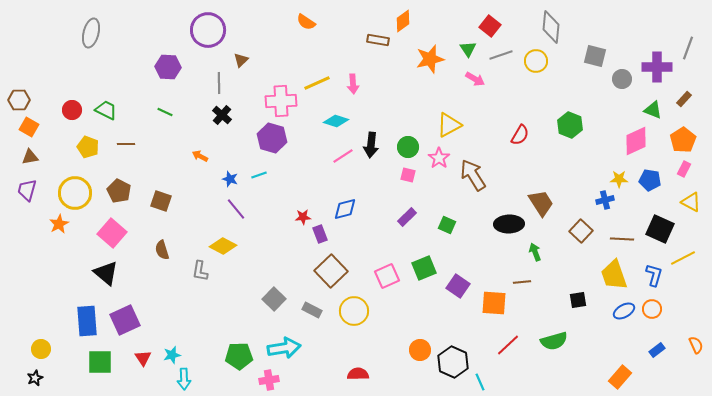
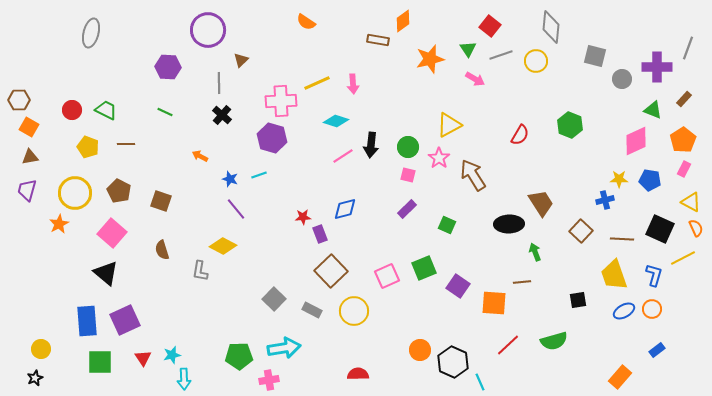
purple rectangle at (407, 217): moved 8 px up
orange semicircle at (696, 345): moved 117 px up
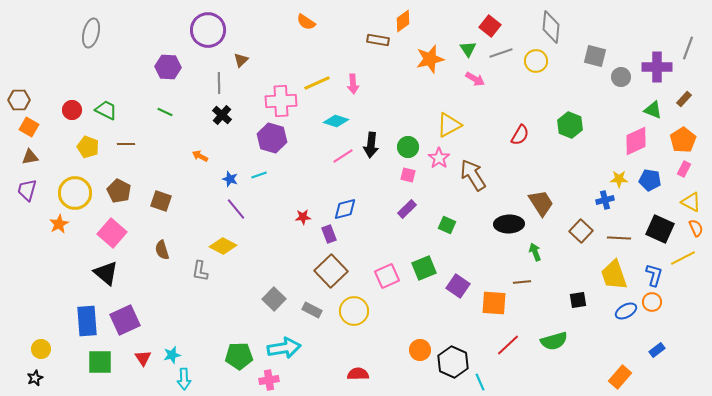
gray line at (501, 55): moved 2 px up
gray circle at (622, 79): moved 1 px left, 2 px up
purple rectangle at (320, 234): moved 9 px right
brown line at (622, 239): moved 3 px left, 1 px up
orange circle at (652, 309): moved 7 px up
blue ellipse at (624, 311): moved 2 px right
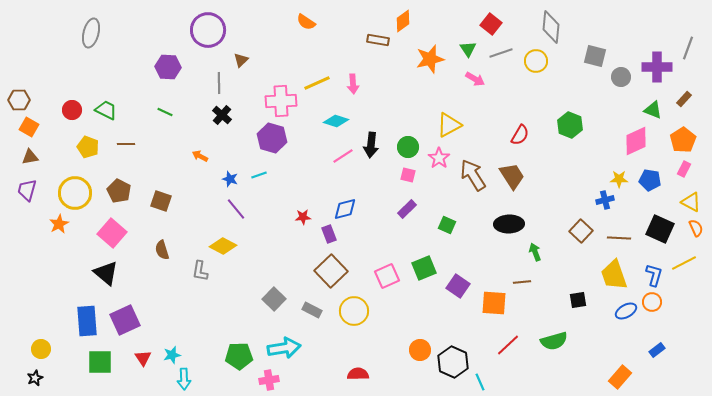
red square at (490, 26): moved 1 px right, 2 px up
brown trapezoid at (541, 203): moved 29 px left, 27 px up
yellow line at (683, 258): moved 1 px right, 5 px down
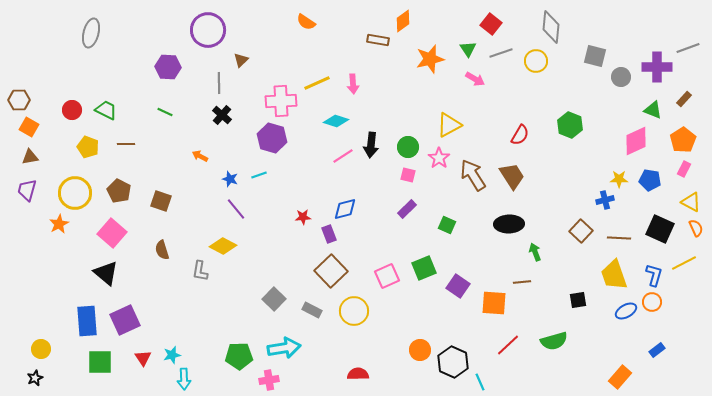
gray line at (688, 48): rotated 50 degrees clockwise
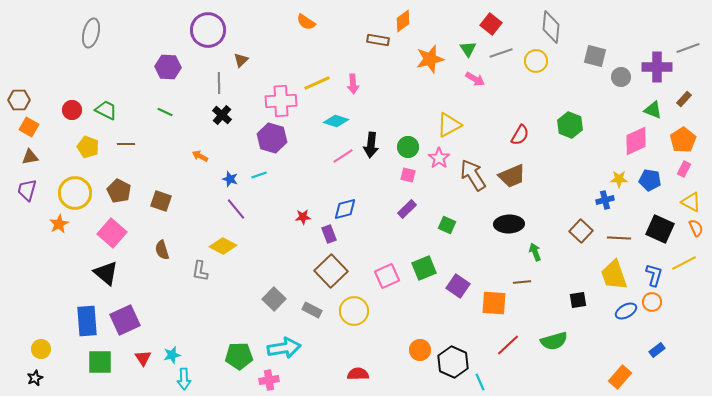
brown trapezoid at (512, 176): rotated 100 degrees clockwise
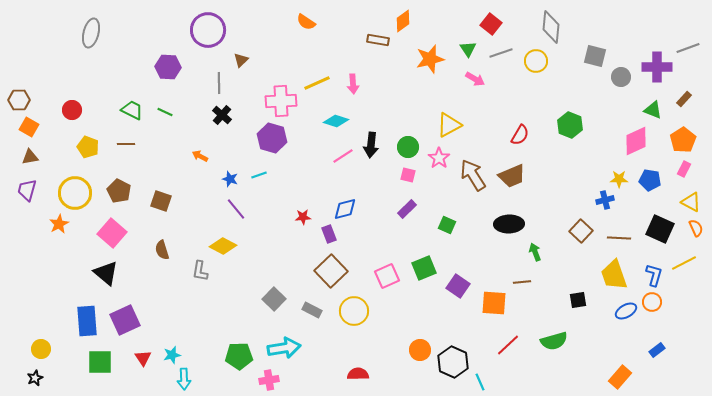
green trapezoid at (106, 110): moved 26 px right
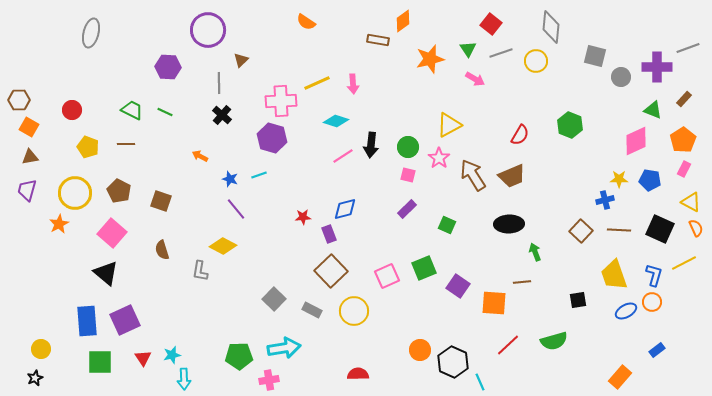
brown line at (619, 238): moved 8 px up
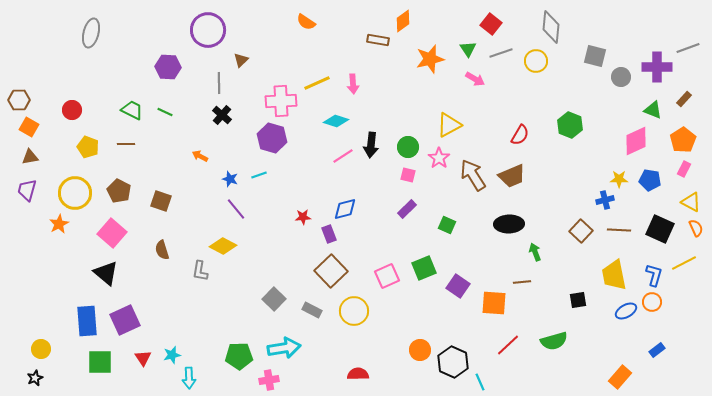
yellow trapezoid at (614, 275): rotated 8 degrees clockwise
cyan arrow at (184, 379): moved 5 px right, 1 px up
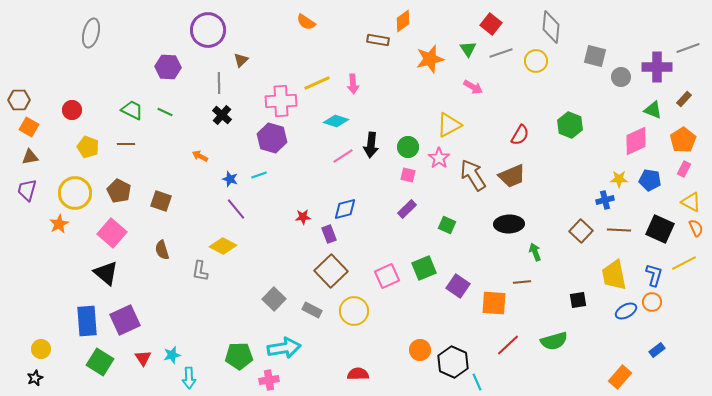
pink arrow at (475, 79): moved 2 px left, 8 px down
green square at (100, 362): rotated 32 degrees clockwise
cyan line at (480, 382): moved 3 px left
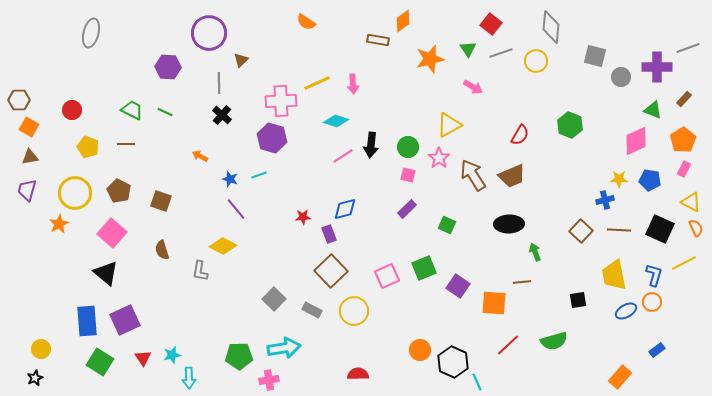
purple circle at (208, 30): moved 1 px right, 3 px down
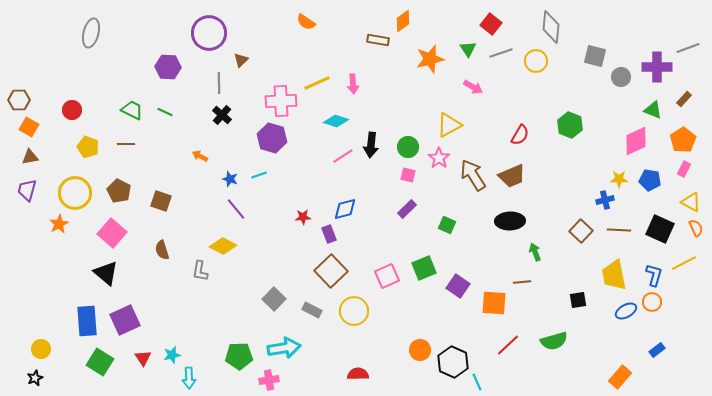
black ellipse at (509, 224): moved 1 px right, 3 px up
